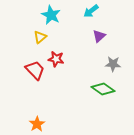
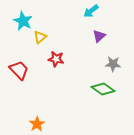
cyan star: moved 28 px left, 6 px down
red trapezoid: moved 16 px left
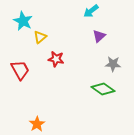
red trapezoid: moved 1 px right; rotated 15 degrees clockwise
